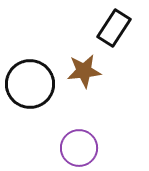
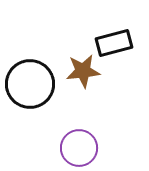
black rectangle: moved 15 px down; rotated 42 degrees clockwise
brown star: moved 1 px left
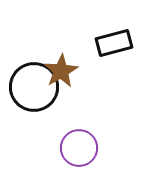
brown star: moved 22 px left; rotated 24 degrees counterclockwise
black circle: moved 4 px right, 3 px down
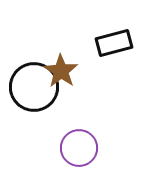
brown star: rotated 8 degrees counterclockwise
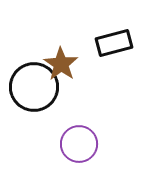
brown star: moved 7 px up
purple circle: moved 4 px up
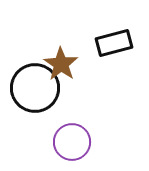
black circle: moved 1 px right, 1 px down
purple circle: moved 7 px left, 2 px up
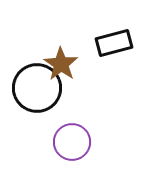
black circle: moved 2 px right
